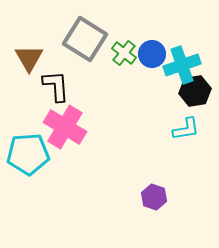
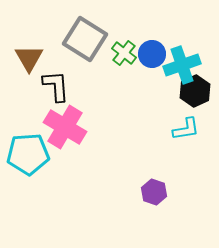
black hexagon: rotated 16 degrees counterclockwise
purple hexagon: moved 5 px up
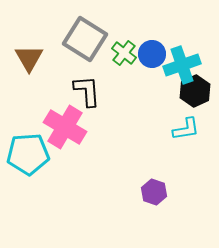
black L-shape: moved 31 px right, 5 px down
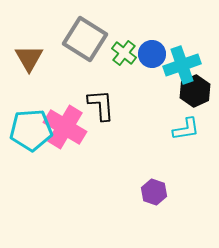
black L-shape: moved 14 px right, 14 px down
cyan pentagon: moved 3 px right, 24 px up
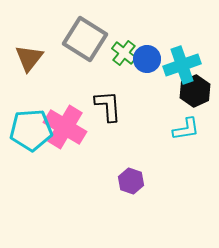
blue circle: moved 5 px left, 5 px down
brown triangle: rotated 8 degrees clockwise
black L-shape: moved 7 px right, 1 px down
purple hexagon: moved 23 px left, 11 px up
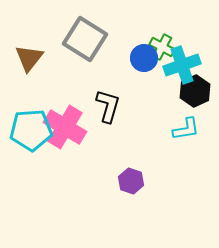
green cross: moved 38 px right, 6 px up; rotated 10 degrees counterclockwise
blue circle: moved 3 px left, 1 px up
black L-shape: rotated 20 degrees clockwise
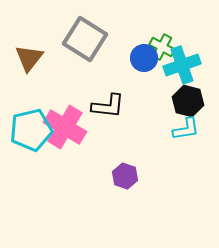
black hexagon: moved 7 px left, 10 px down; rotated 20 degrees counterclockwise
black L-shape: rotated 80 degrees clockwise
cyan pentagon: rotated 9 degrees counterclockwise
purple hexagon: moved 6 px left, 5 px up
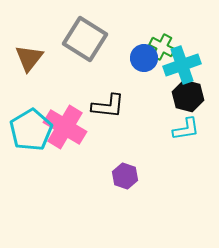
black hexagon: moved 5 px up
cyan pentagon: rotated 18 degrees counterclockwise
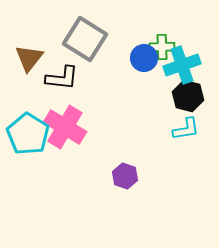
green cross: rotated 30 degrees counterclockwise
black L-shape: moved 46 px left, 28 px up
cyan pentagon: moved 3 px left, 4 px down; rotated 9 degrees counterclockwise
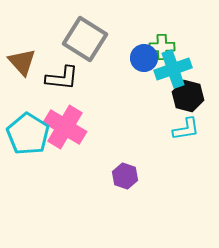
brown triangle: moved 7 px left, 4 px down; rotated 20 degrees counterclockwise
cyan cross: moved 9 px left, 4 px down
